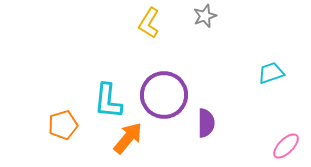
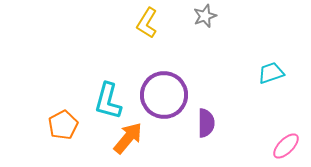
yellow L-shape: moved 2 px left
cyan L-shape: rotated 9 degrees clockwise
orange pentagon: rotated 12 degrees counterclockwise
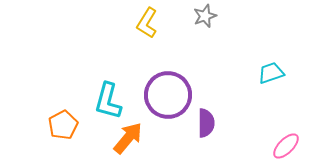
purple circle: moved 4 px right
